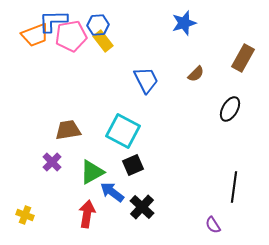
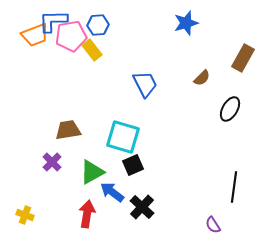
blue star: moved 2 px right
yellow rectangle: moved 11 px left, 9 px down
brown semicircle: moved 6 px right, 4 px down
blue trapezoid: moved 1 px left, 4 px down
cyan square: moved 6 px down; rotated 12 degrees counterclockwise
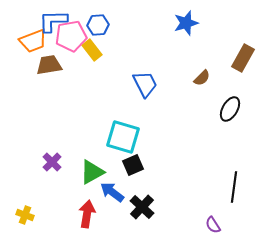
orange trapezoid: moved 2 px left, 6 px down
brown trapezoid: moved 19 px left, 65 px up
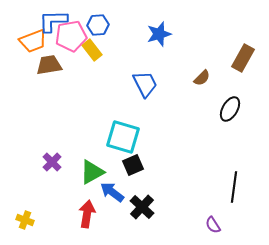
blue star: moved 27 px left, 11 px down
yellow cross: moved 5 px down
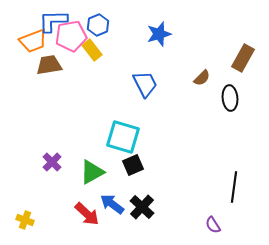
blue hexagon: rotated 20 degrees counterclockwise
black ellipse: moved 11 px up; rotated 35 degrees counterclockwise
blue arrow: moved 12 px down
red arrow: rotated 124 degrees clockwise
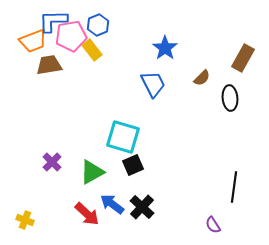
blue star: moved 6 px right, 14 px down; rotated 20 degrees counterclockwise
blue trapezoid: moved 8 px right
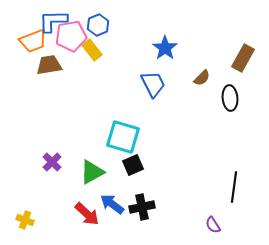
black cross: rotated 35 degrees clockwise
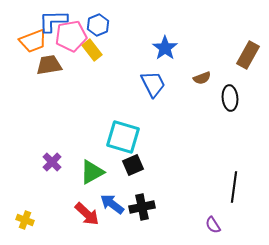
brown rectangle: moved 5 px right, 3 px up
brown semicircle: rotated 24 degrees clockwise
